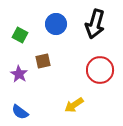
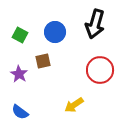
blue circle: moved 1 px left, 8 px down
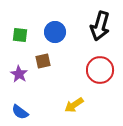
black arrow: moved 5 px right, 2 px down
green square: rotated 21 degrees counterclockwise
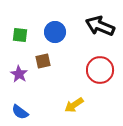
black arrow: rotated 96 degrees clockwise
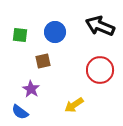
purple star: moved 12 px right, 15 px down
